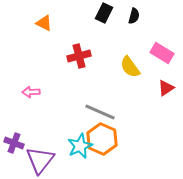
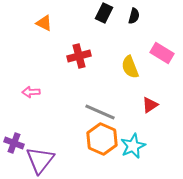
yellow semicircle: rotated 15 degrees clockwise
red triangle: moved 16 px left, 17 px down
cyan star: moved 53 px right
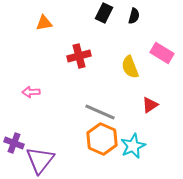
orange triangle: rotated 36 degrees counterclockwise
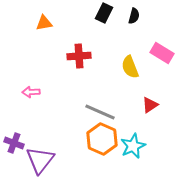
red cross: rotated 10 degrees clockwise
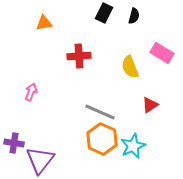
pink arrow: rotated 114 degrees clockwise
purple cross: rotated 12 degrees counterclockwise
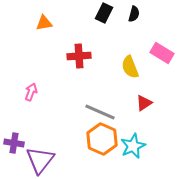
black semicircle: moved 2 px up
red triangle: moved 6 px left, 2 px up
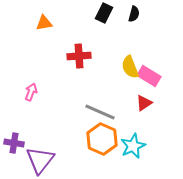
pink rectangle: moved 13 px left, 23 px down
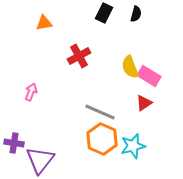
black semicircle: moved 2 px right
red cross: rotated 25 degrees counterclockwise
cyan star: rotated 10 degrees clockwise
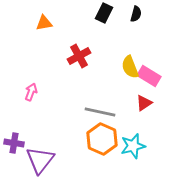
gray line: rotated 12 degrees counterclockwise
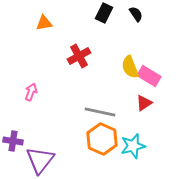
black semicircle: rotated 49 degrees counterclockwise
purple cross: moved 1 px left, 2 px up
